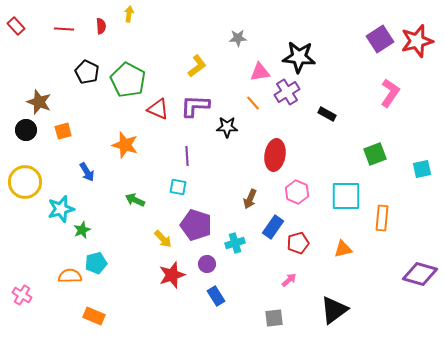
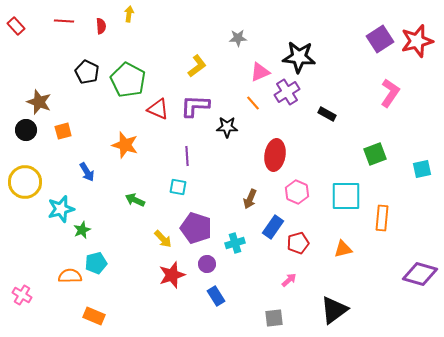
red line at (64, 29): moved 8 px up
pink triangle at (260, 72): rotated 15 degrees counterclockwise
purple pentagon at (196, 225): moved 3 px down
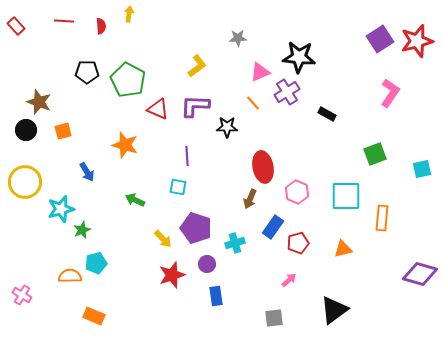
black pentagon at (87, 72): rotated 25 degrees counterclockwise
red ellipse at (275, 155): moved 12 px left, 12 px down; rotated 20 degrees counterclockwise
blue rectangle at (216, 296): rotated 24 degrees clockwise
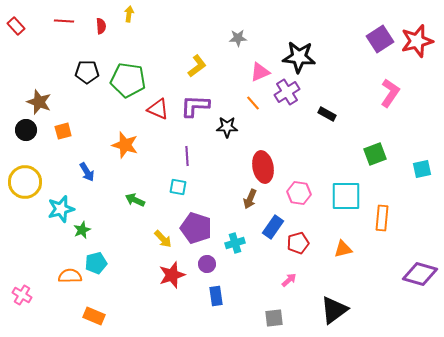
green pentagon at (128, 80): rotated 20 degrees counterclockwise
pink hexagon at (297, 192): moved 2 px right, 1 px down; rotated 15 degrees counterclockwise
